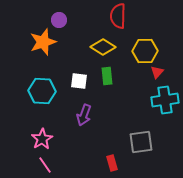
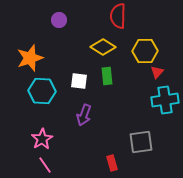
orange star: moved 13 px left, 16 px down
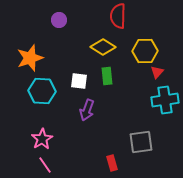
purple arrow: moved 3 px right, 5 px up
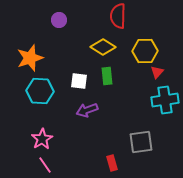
cyan hexagon: moved 2 px left
purple arrow: rotated 50 degrees clockwise
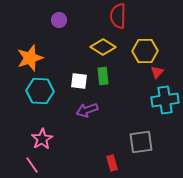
green rectangle: moved 4 px left
pink line: moved 13 px left
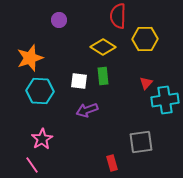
yellow hexagon: moved 12 px up
red triangle: moved 11 px left, 11 px down
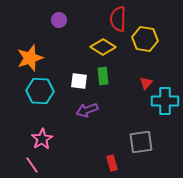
red semicircle: moved 3 px down
yellow hexagon: rotated 10 degrees clockwise
cyan cross: moved 1 px down; rotated 8 degrees clockwise
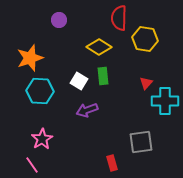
red semicircle: moved 1 px right, 1 px up
yellow diamond: moved 4 px left
white square: rotated 24 degrees clockwise
